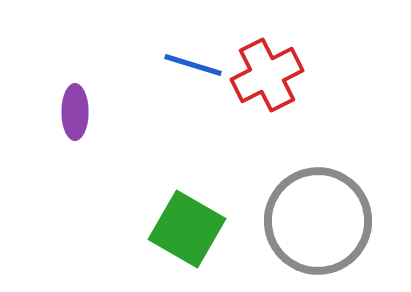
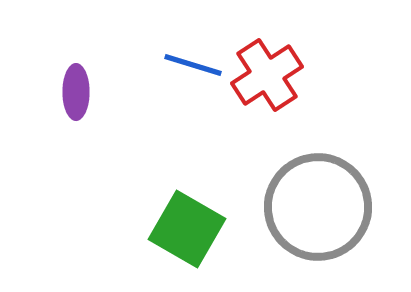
red cross: rotated 6 degrees counterclockwise
purple ellipse: moved 1 px right, 20 px up
gray circle: moved 14 px up
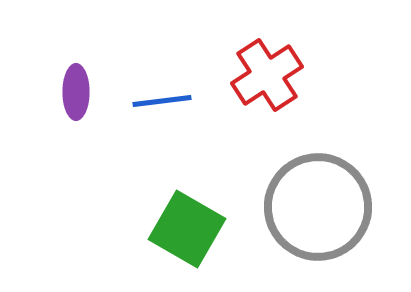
blue line: moved 31 px left, 36 px down; rotated 24 degrees counterclockwise
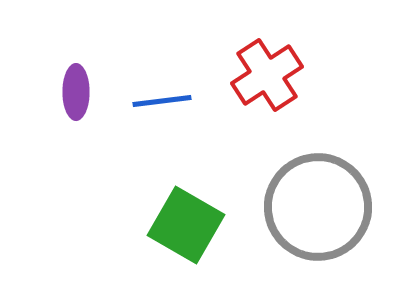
green square: moved 1 px left, 4 px up
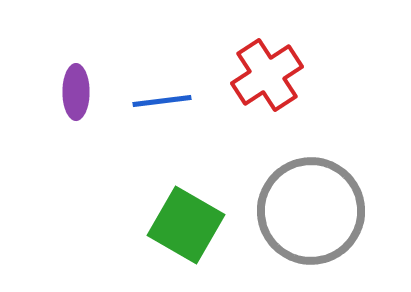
gray circle: moved 7 px left, 4 px down
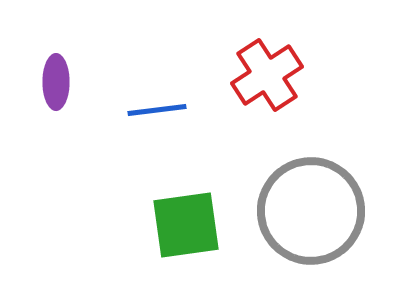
purple ellipse: moved 20 px left, 10 px up
blue line: moved 5 px left, 9 px down
green square: rotated 38 degrees counterclockwise
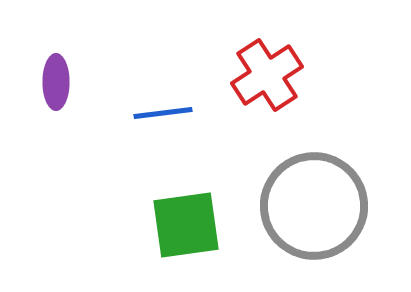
blue line: moved 6 px right, 3 px down
gray circle: moved 3 px right, 5 px up
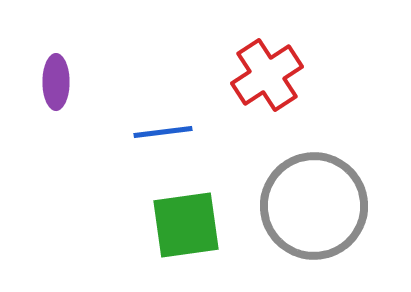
blue line: moved 19 px down
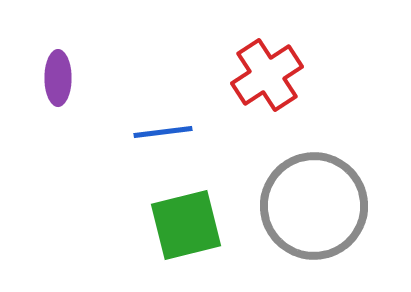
purple ellipse: moved 2 px right, 4 px up
green square: rotated 6 degrees counterclockwise
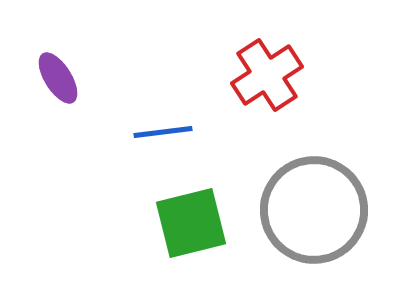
purple ellipse: rotated 32 degrees counterclockwise
gray circle: moved 4 px down
green square: moved 5 px right, 2 px up
